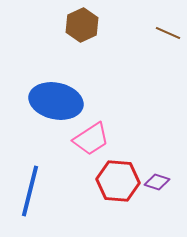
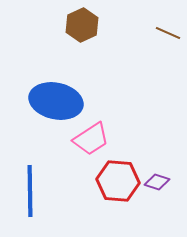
blue line: rotated 15 degrees counterclockwise
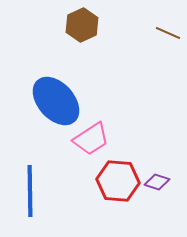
blue ellipse: rotated 36 degrees clockwise
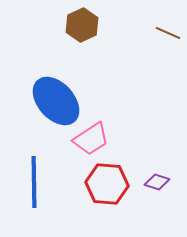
red hexagon: moved 11 px left, 3 px down
blue line: moved 4 px right, 9 px up
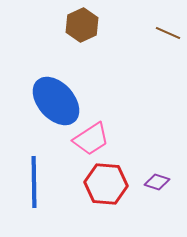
red hexagon: moved 1 px left
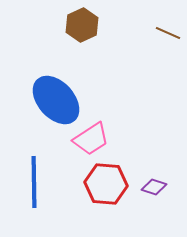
blue ellipse: moved 1 px up
purple diamond: moved 3 px left, 5 px down
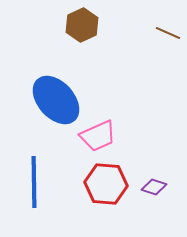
pink trapezoid: moved 7 px right, 3 px up; rotated 9 degrees clockwise
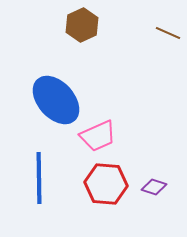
blue line: moved 5 px right, 4 px up
